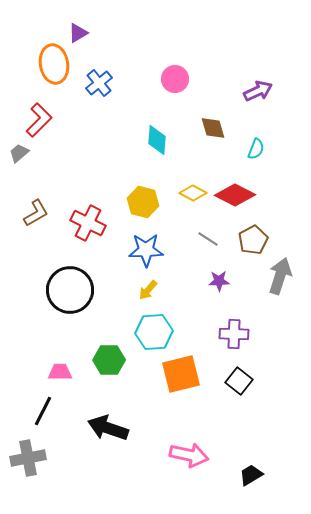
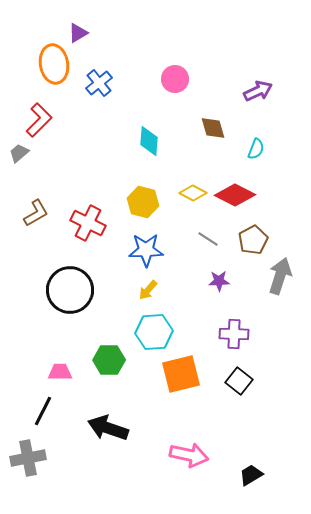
cyan diamond: moved 8 px left, 1 px down
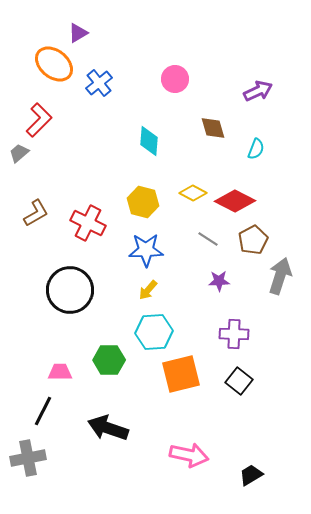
orange ellipse: rotated 42 degrees counterclockwise
red diamond: moved 6 px down
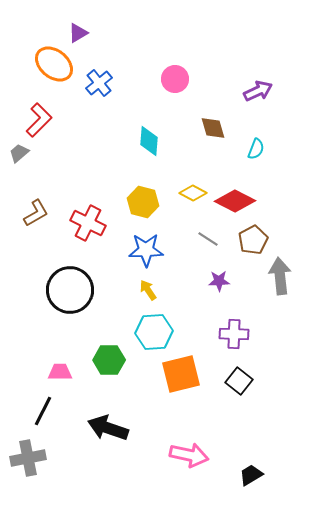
gray arrow: rotated 24 degrees counterclockwise
yellow arrow: rotated 105 degrees clockwise
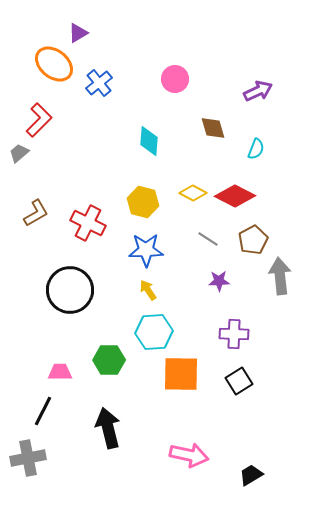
red diamond: moved 5 px up
orange square: rotated 15 degrees clockwise
black square: rotated 20 degrees clockwise
black arrow: rotated 57 degrees clockwise
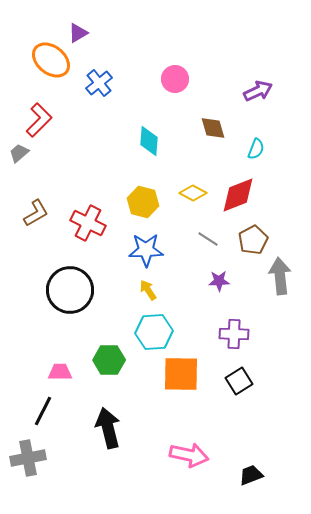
orange ellipse: moved 3 px left, 4 px up
red diamond: moved 3 px right, 1 px up; rotated 48 degrees counterclockwise
black trapezoid: rotated 10 degrees clockwise
